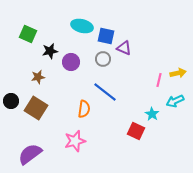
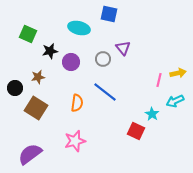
cyan ellipse: moved 3 px left, 2 px down
blue square: moved 3 px right, 22 px up
purple triangle: moved 1 px left; rotated 28 degrees clockwise
black circle: moved 4 px right, 13 px up
orange semicircle: moved 7 px left, 6 px up
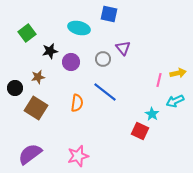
green square: moved 1 px left, 1 px up; rotated 30 degrees clockwise
red square: moved 4 px right
pink star: moved 3 px right, 15 px down
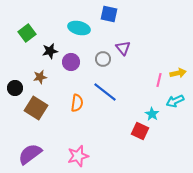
brown star: moved 2 px right
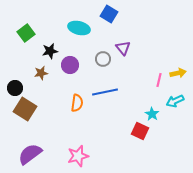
blue square: rotated 18 degrees clockwise
green square: moved 1 px left
purple circle: moved 1 px left, 3 px down
brown star: moved 1 px right, 4 px up
blue line: rotated 50 degrees counterclockwise
brown square: moved 11 px left, 1 px down
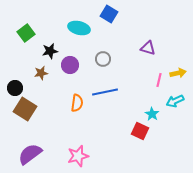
purple triangle: moved 25 px right; rotated 35 degrees counterclockwise
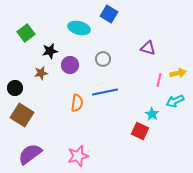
brown square: moved 3 px left, 6 px down
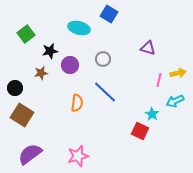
green square: moved 1 px down
blue line: rotated 55 degrees clockwise
